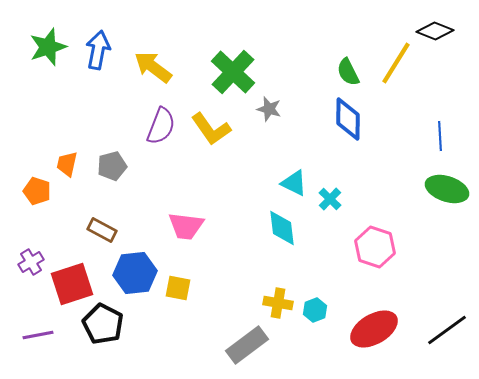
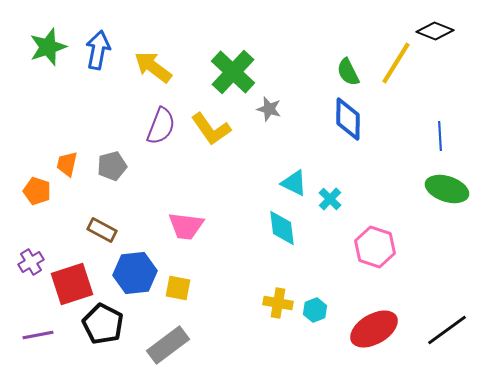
gray rectangle: moved 79 px left
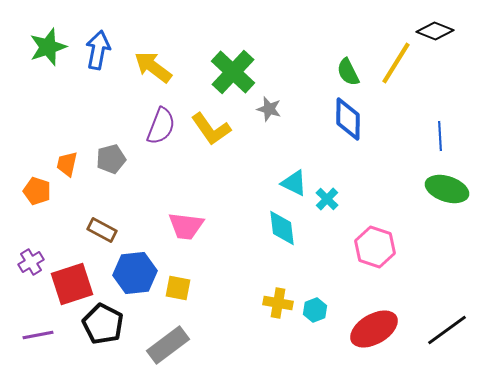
gray pentagon: moved 1 px left, 7 px up
cyan cross: moved 3 px left
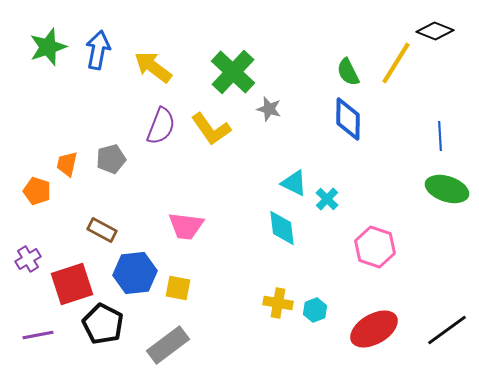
purple cross: moved 3 px left, 3 px up
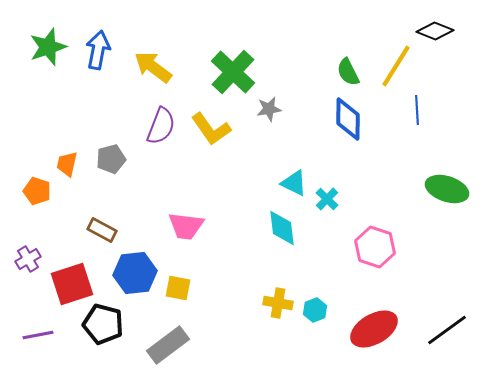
yellow line: moved 3 px down
gray star: rotated 25 degrees counterclockwise
blue line: moved 23 px left, 26 px up
black pentagon: rotated 12 degrees counterclockwise
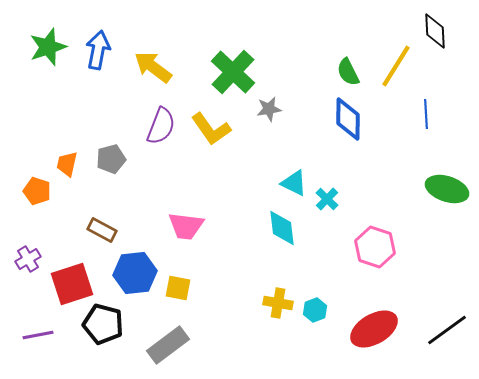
black diamond: rotated 66 degrees clockwise
blue line: moved 9 px right, 4 px down
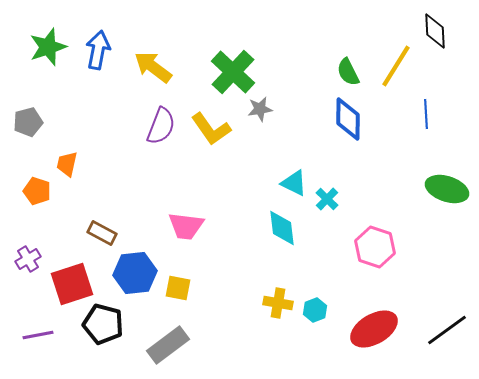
gray star: moved 9 px left
gray pentagon: moved 83 px left, 37 px up
brown rectangle: moved 3 px down
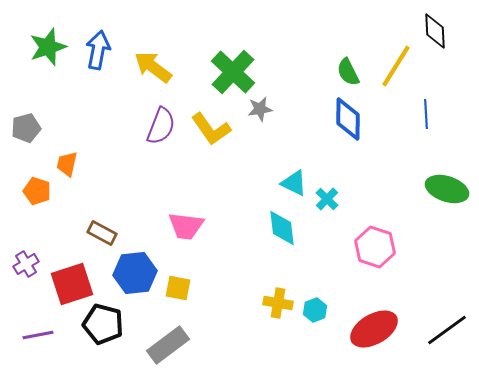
gray pentagon: moved 2 px left, 6 px down
purple cross: moved 2 px left, 5 px down
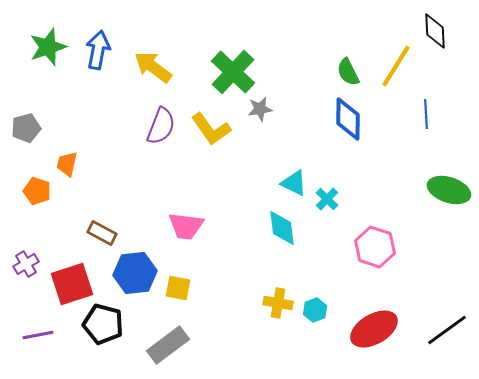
green ellipse: moved 2 px right, 1 px down
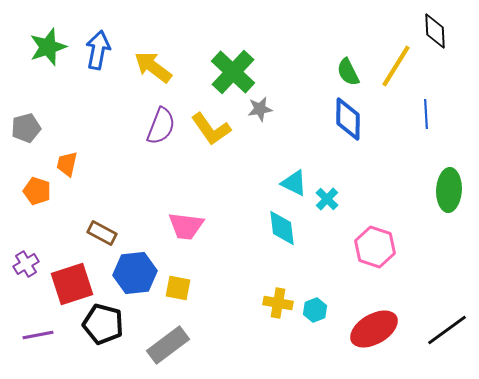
green ellipse: rotated 75 degrees clockwise
